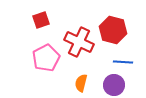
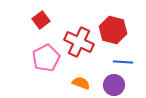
red square: rotated 18 degrees counterclockwise
orange semicircle: rotated 96 degrees clockwise
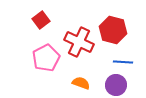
purple circle: moved 2 px right
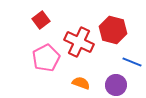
blue line: moved 9 px right; rotated 18 degrees clockwise
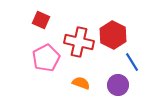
red square: rotated 30 degrees counterclockwise
red hexagon: moved 5 px down; rotated 12 degrees clockwise
red cross: rotated 12 degrees counterclockwise
blue line: rotated 36 degrees clockwise
purple circle: moved 2 px right
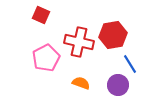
red square: moved 5 px up
red hexagon: rotated 24 degrees clockwise
blue line: moved 2 px left, 2 px down
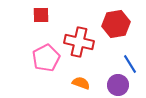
red square: rotated 24 degrees counterclockwise
red hexagon: moved 3 px right, 11 px up
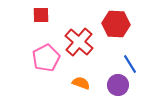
red hexagon: rotated 12 degrees clockwise
red cross: rotated 28 degrees clockwise
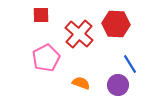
red cross: moved 8 px up
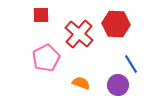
blue line: moved 1 px right
